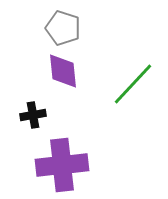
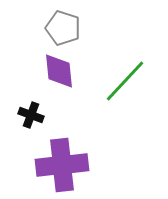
purple diamond: moved 4 px left
green line: moved 8 px left, 3 px up
black cross: moved 2 px left; rotated 30 degrees clockwise
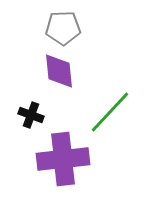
gray pentagon: rotated 20 degrees counterclockwise
green line: moved 15 px left, 31 px down
purple cross: moved 1 px right, 6 px up
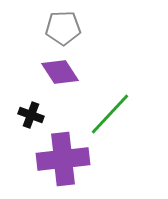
purple diamond: moved 1 px right, 1 px down; rotated 27 degrees counterclockwise
green line: moved 2 px down
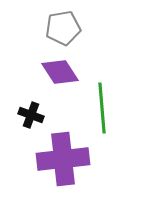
gray pentagon: rotated 8 degrees counterclockwise
green line: moved 8 px left, 6 px up; rotated 48 degrees counterclockwise
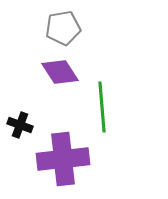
green line: moved 1 px up
black cross: moved 11 px left, 10 px down
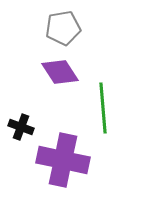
green line: moved 1 px right, 1 px down
black cross: moved 1 px right, 2 px down
purple cross: moved 1 px down; rotated 18 degrees clockwise
